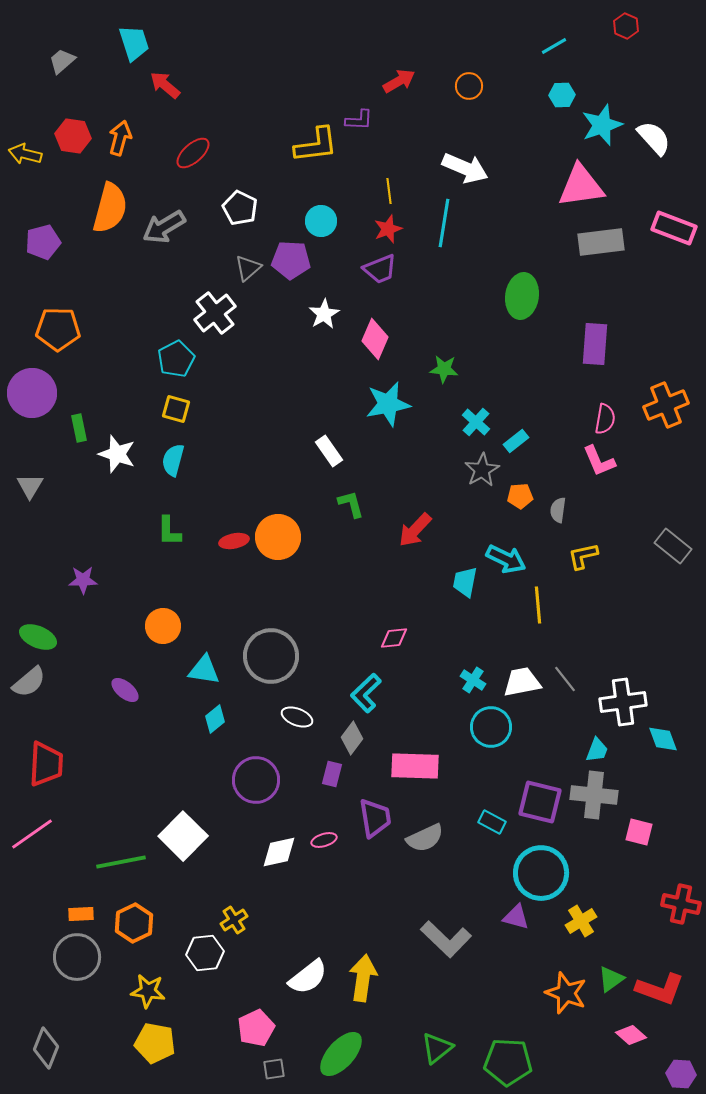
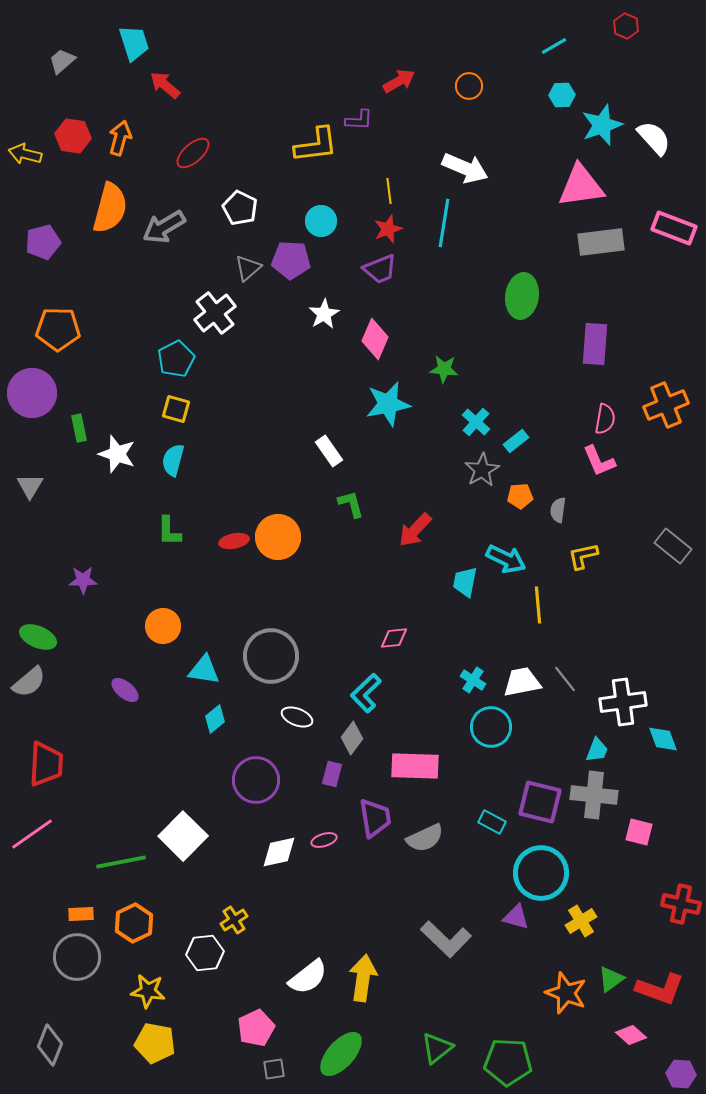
gray diamond at (46, 1048): moved 4 px right, 3 px up
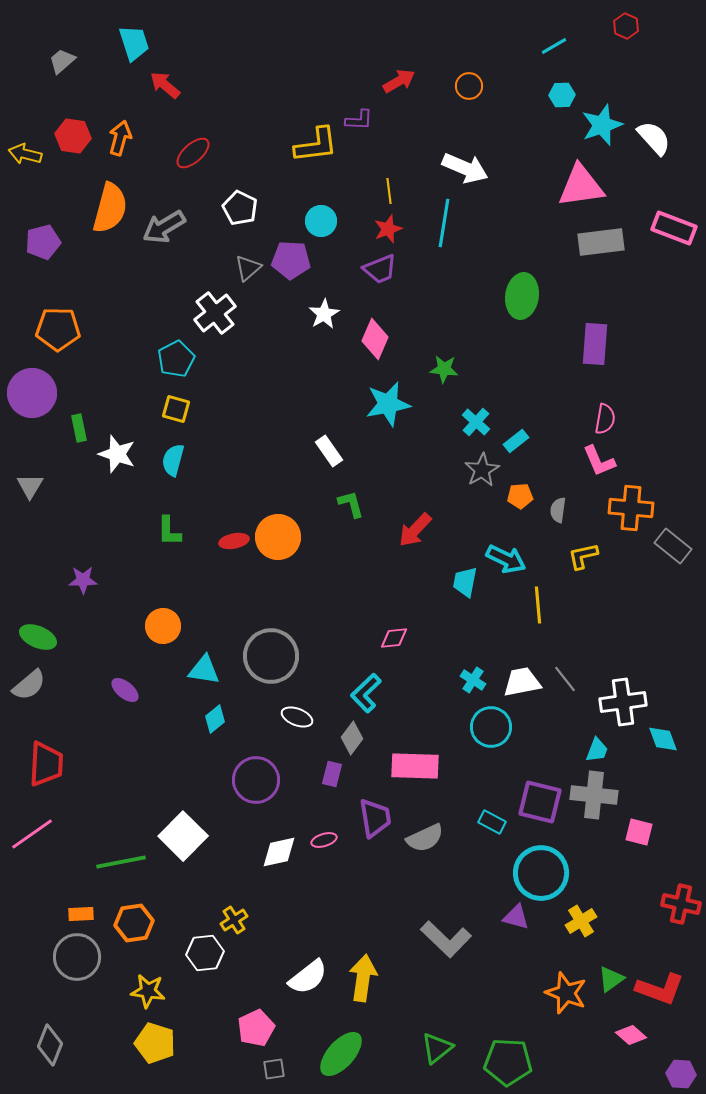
orange cross at (666, 405): moved 35 px left, 103 px down; rotated 27 degrees clockwise
gray semicircle at (29, 682): moved 3 px down
orange hexagon at (134, 923): rotated 18 degrees clockwise
yellow pentagon at (155, 1043): rotated 6 degrees clockwise
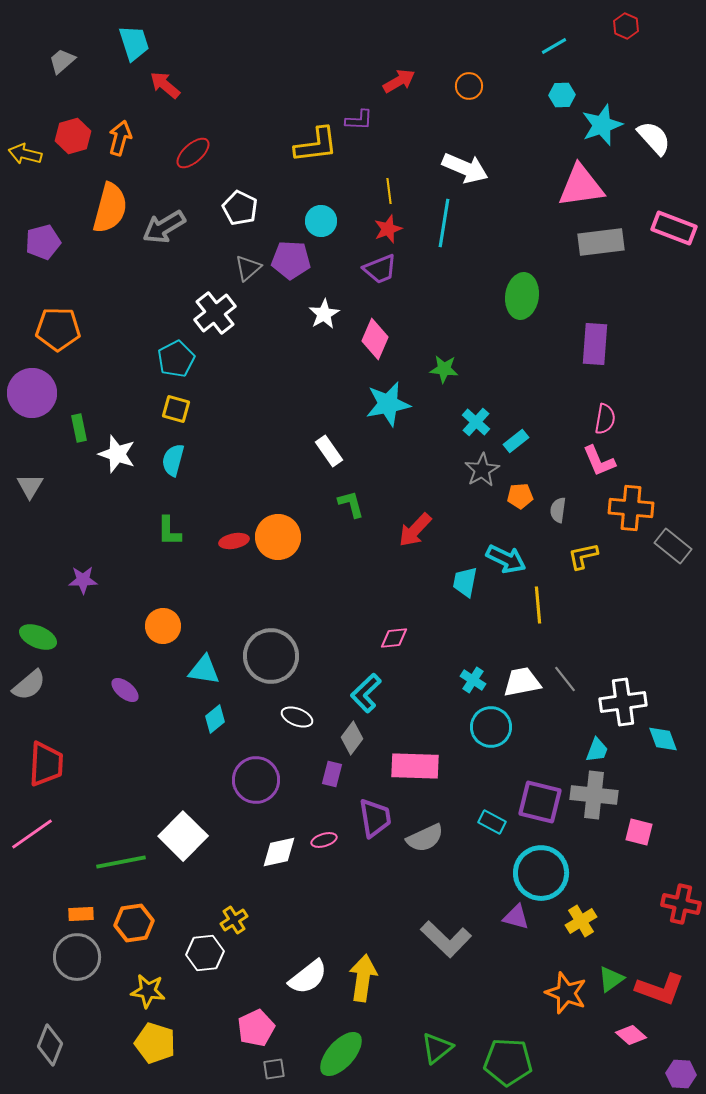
red hexagon at (73, 136): rotated 24 degrees counterclockwise
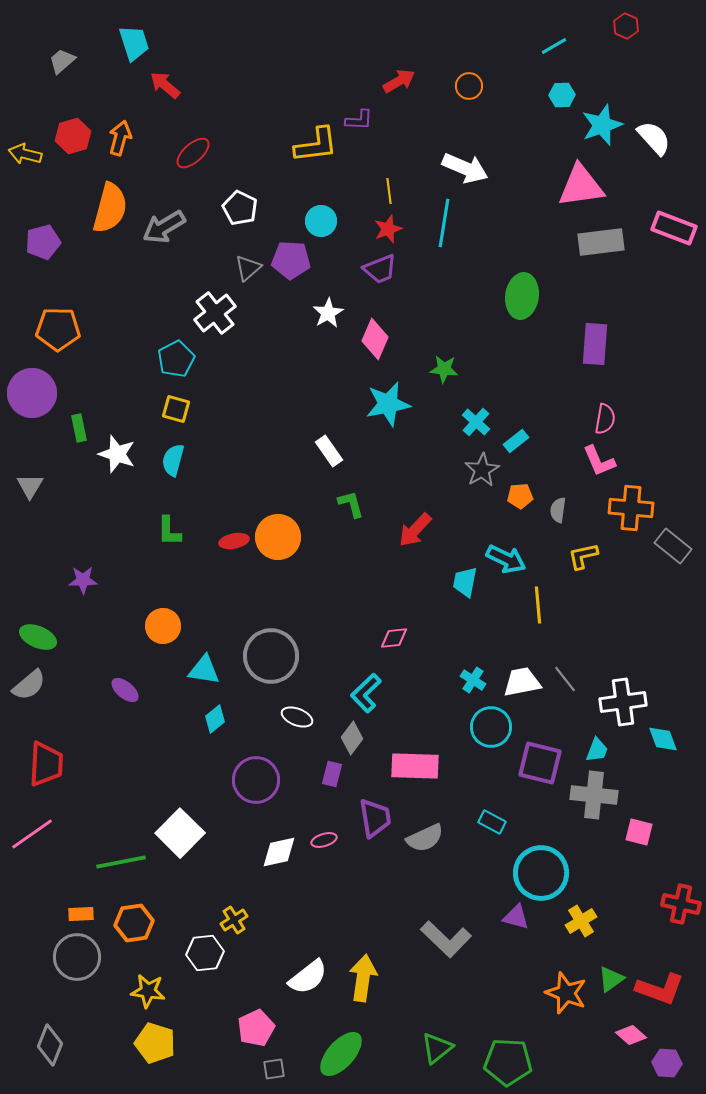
white star at (324, 314): moved 4 px right, 1 px up
purple square at (540, 802): moved 39 px up
white square at (183, 836): moved 3 px left, 3 px up
purple hexagon at (681, 1074): moved 14 px left, 11 px up
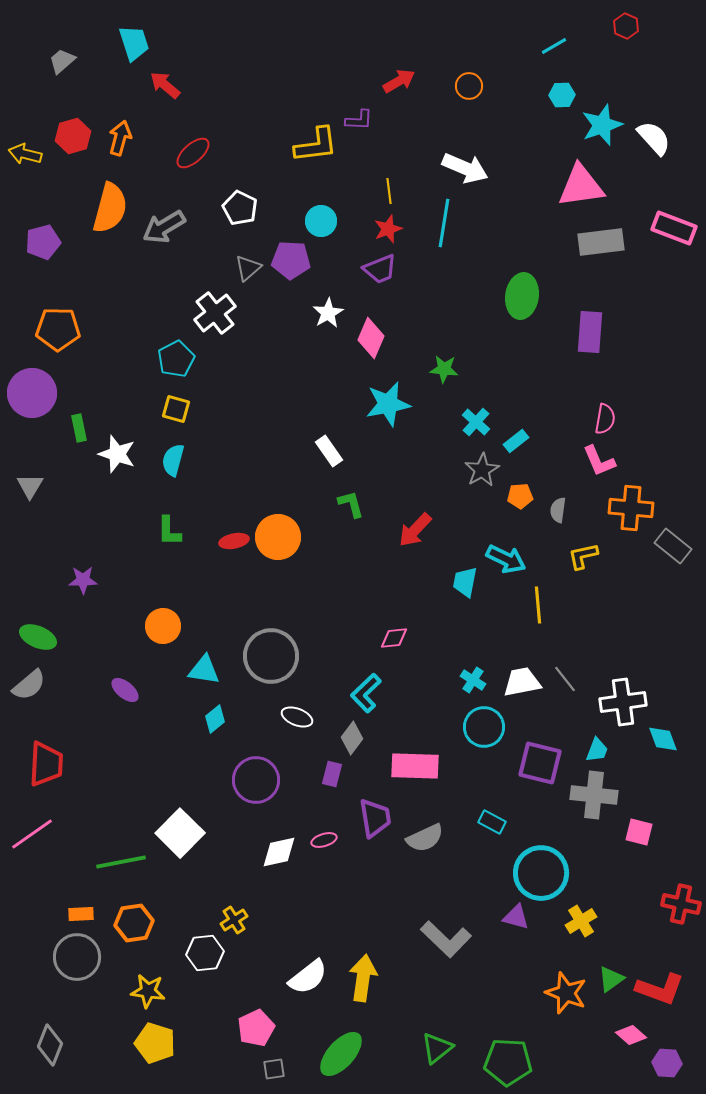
pink diamond at (375, 339): moved 4 px left, 1 px up
purple rectangle at (595, 344): moved 5 px left, 12 px up
cyan circle at (491, 727): moved 7 px left
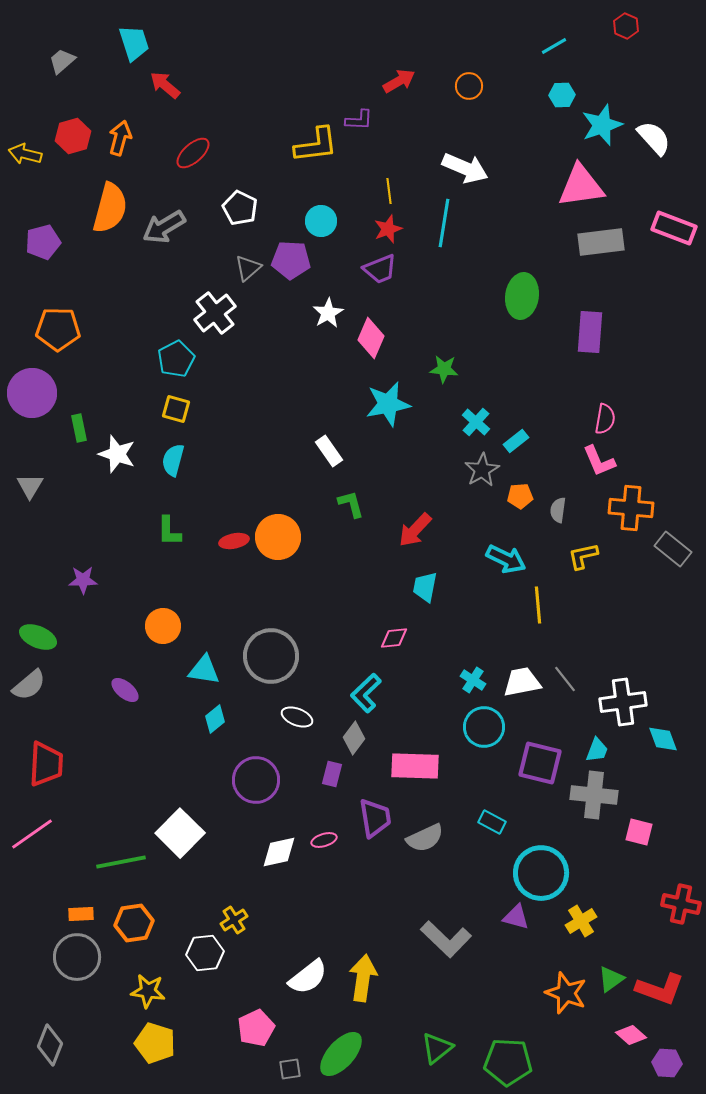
gray rectangle at (673, 546): moved 3 px down
cyan trapezoid at (465, 582): moved 40 px left, 5 px down
gray diamond at (352, 738): moved 2 px right
gray square at (274, 1069): moved 16 px right
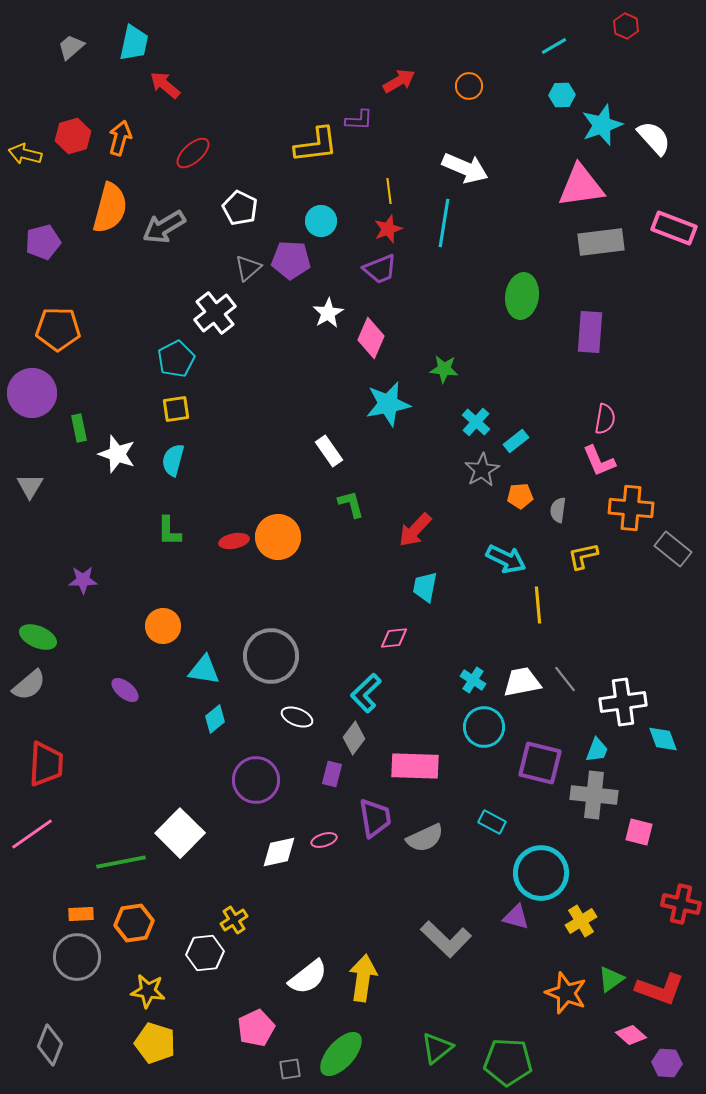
cyan trapezoid at (134, 43): rotated 30 degrees clockwise
gray trapezoid at (62, 61): moved 9 px right, 14 px up
yellow square at (176, 409): rotated 24 degrees counterclockwise
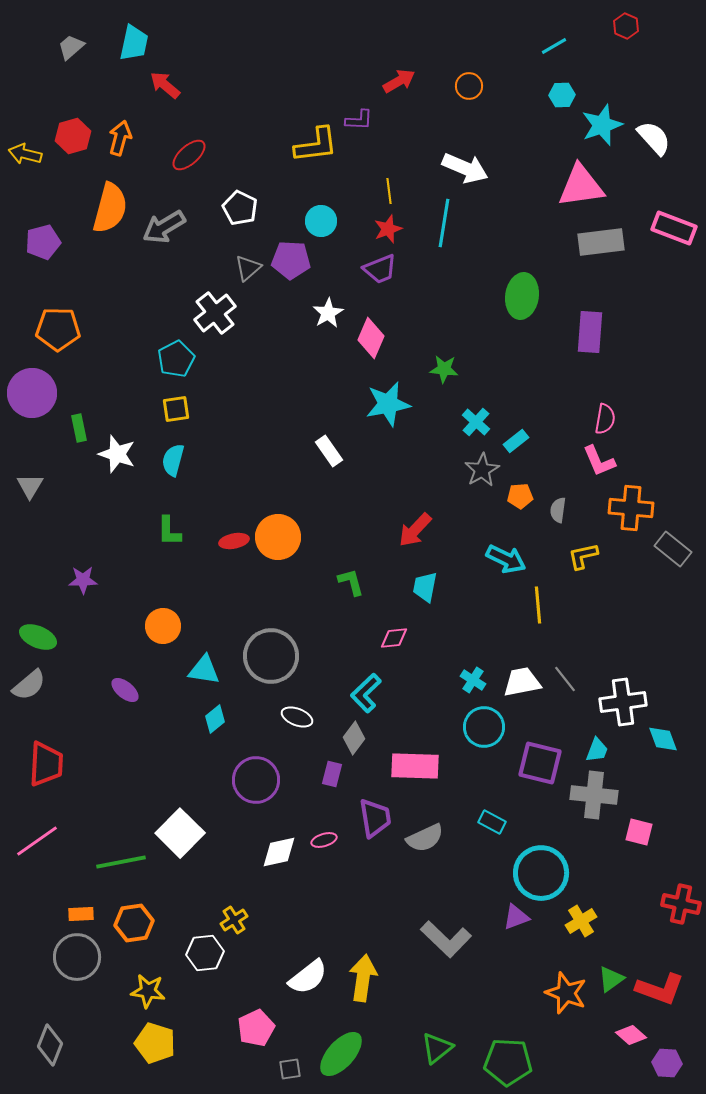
red ellipse at (193, 153): moved 4 px left, 2 px down
green L-shape at (351, 504): moved 78 px down
pink line at (32, 834): moved 5 px right, 7 px down
purple triangle at (516, 917): rotated 36 degrees counterclockwise
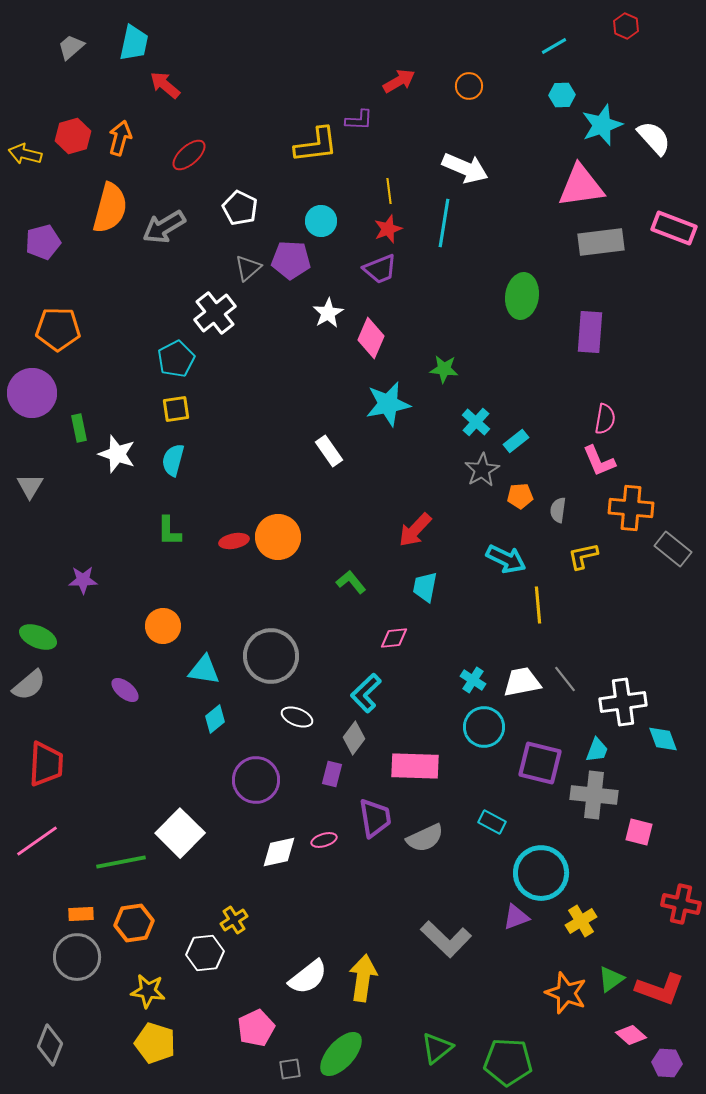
green L-shape at (351, 582): rotated 24 degrees counterclockwise
